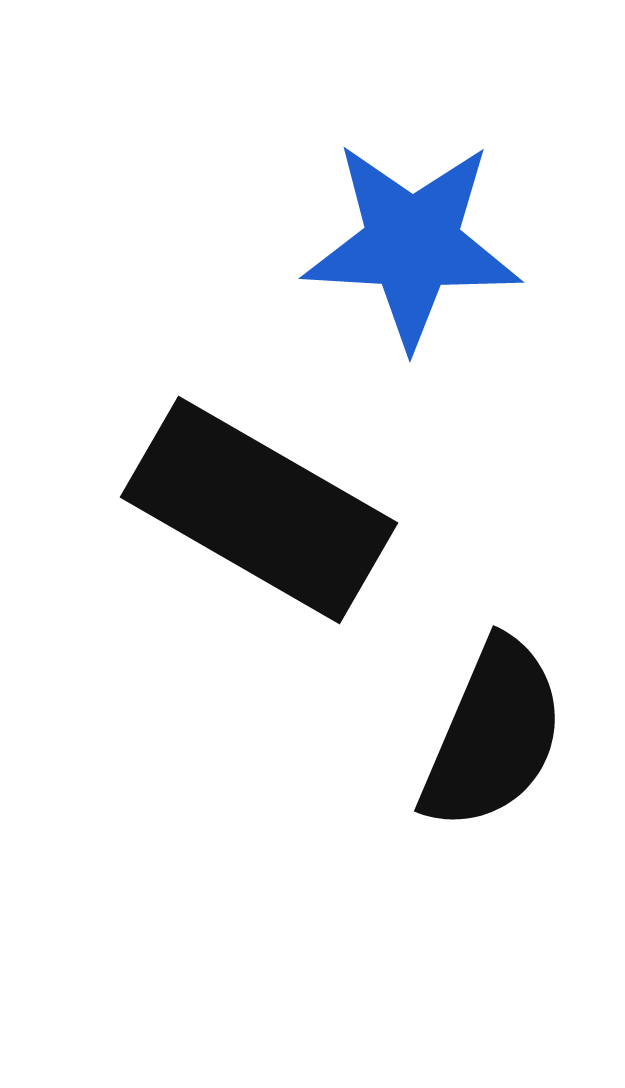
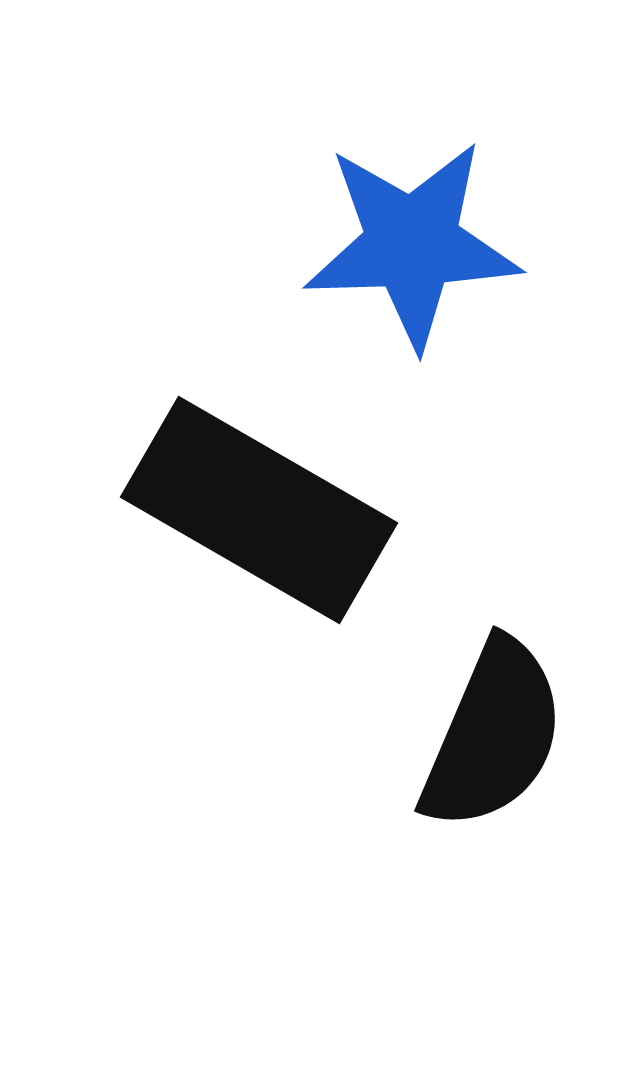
blue star: rotated 5 degrees counterclockwise
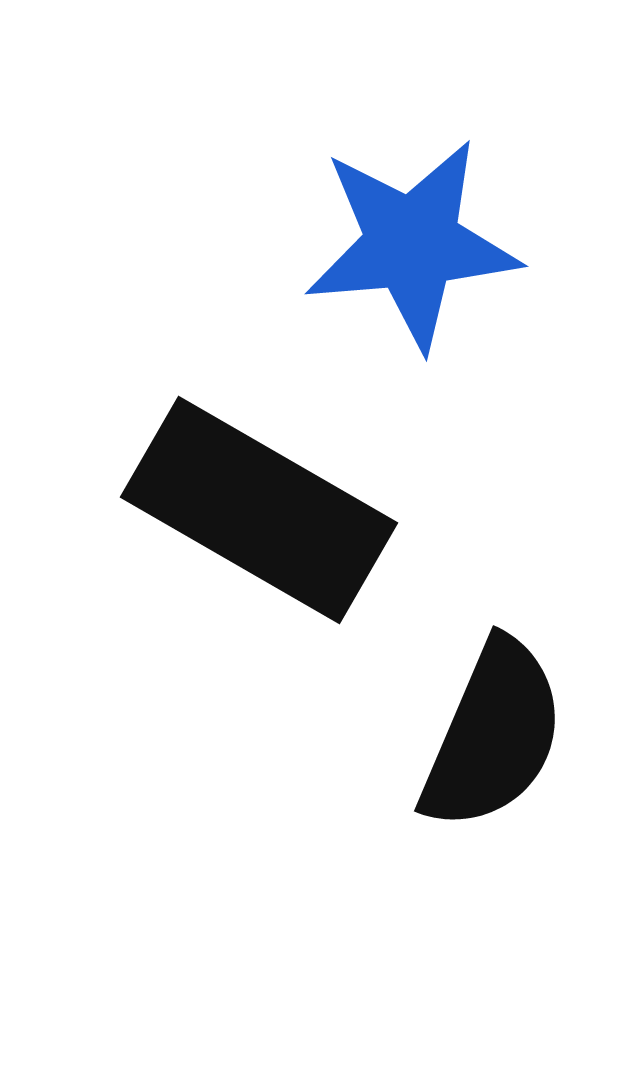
blue star: rotated 3 degrees counterclockwise
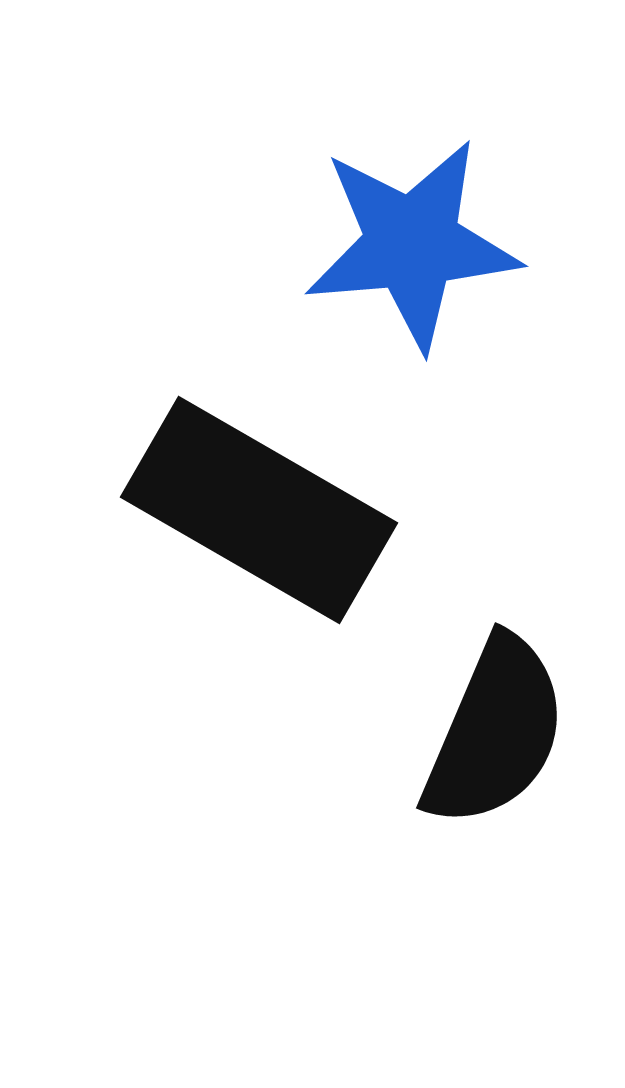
black semicircle: moved 2 px right, 3 px up
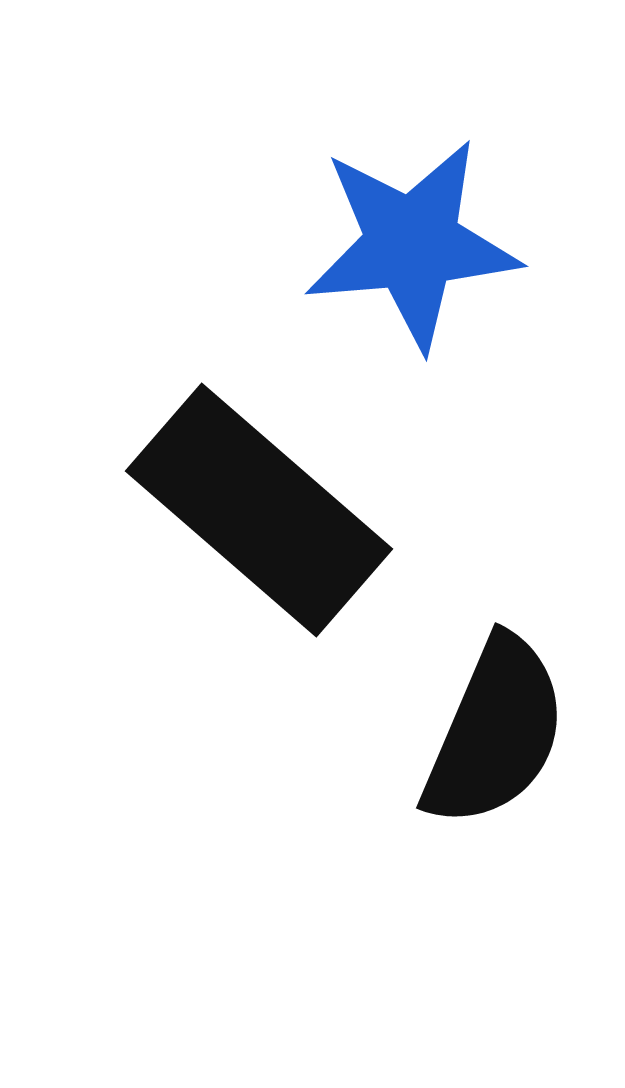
black rectangle: rotated 11 degrees clockwise
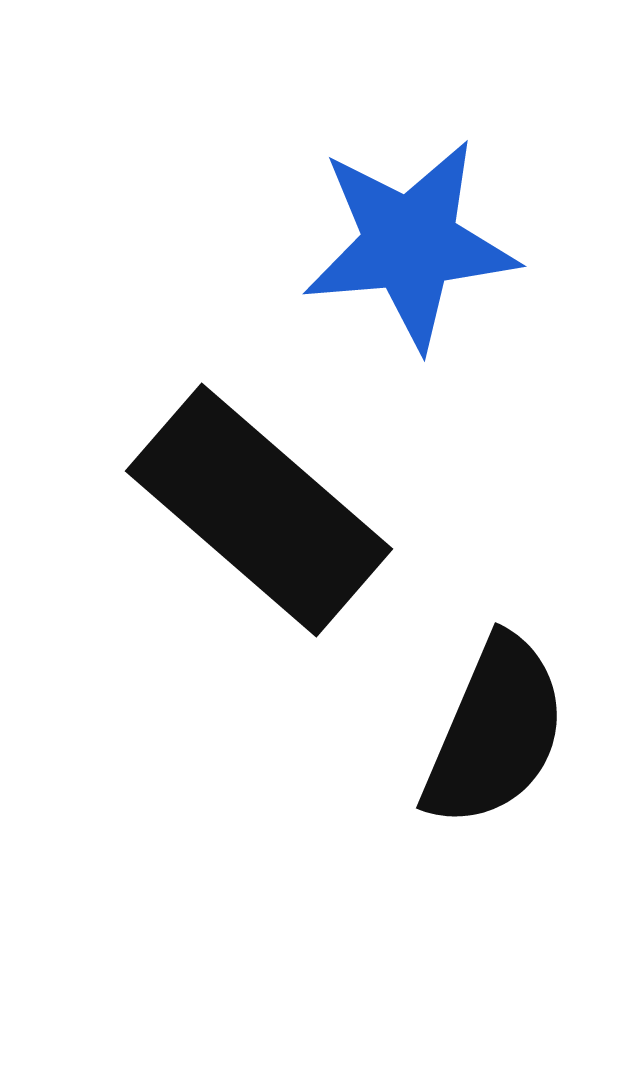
blue star: moved 2 px left
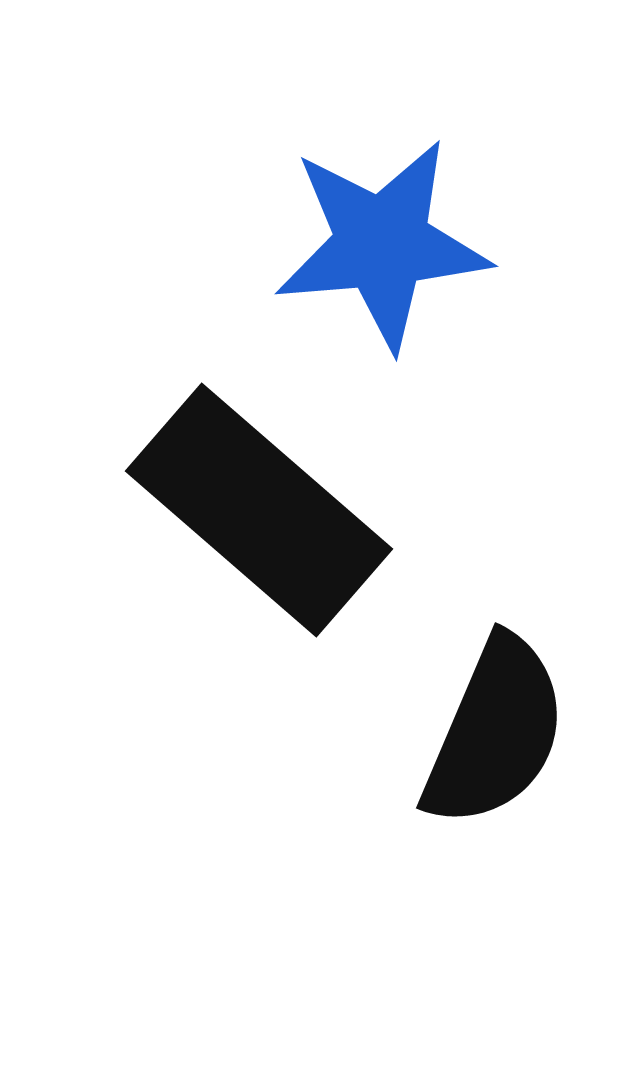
blue star: moved 28 px left
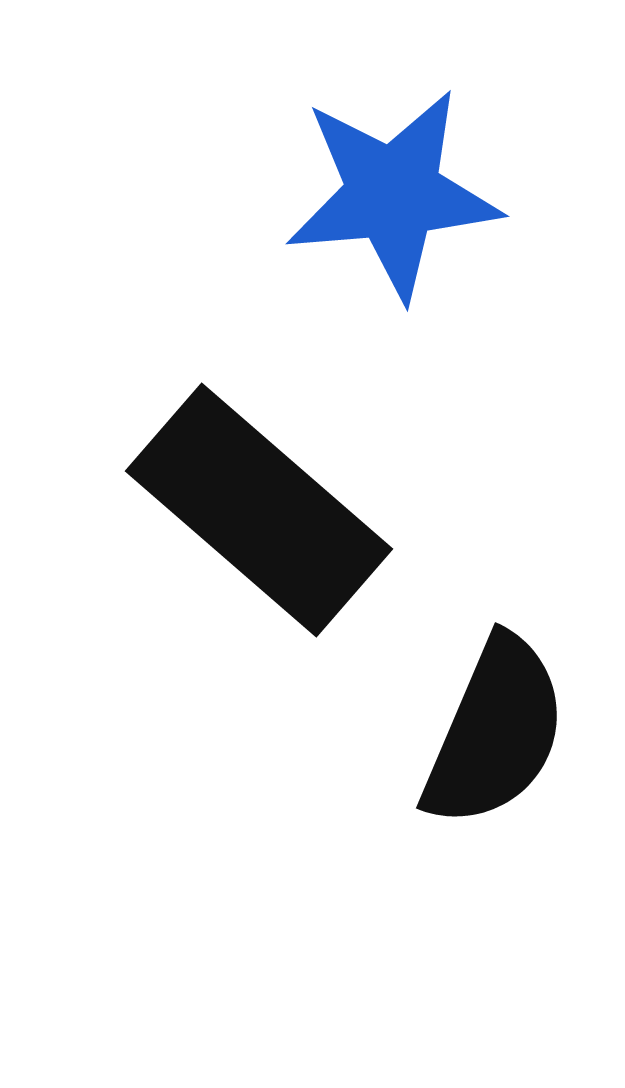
blue star: moved 11 px right, 50 px up
